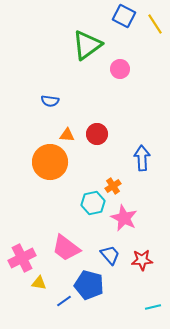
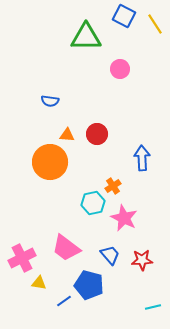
green triangle: moved 1 px left, 8 px up; rotated 36 degrees clockwise
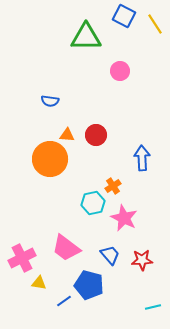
pink circle: moved 2 px down
red circle: moved 1 px left, 1 px down
orange circle: moved 3 px up
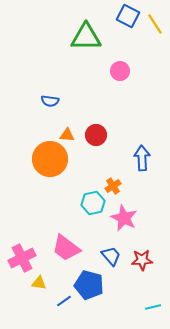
blue square: moved 4 px right
blue trapezoid: moved 1 px right, 1 px down
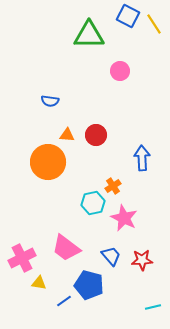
yellow line: moved 1 px left
green triangle: moved 3 px right, 2 px up
orange circle: moved 2 px left, 3 px down
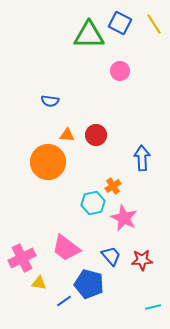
blue square: moved 8 px left, 7 px down
blue pentagon: moved 1 px up
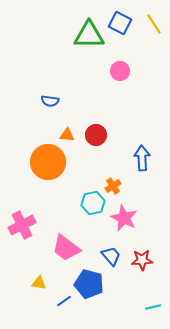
pink cross: moved 33 px up
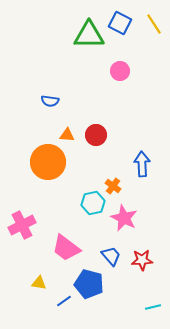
blue arrow: moved 6 px down
orange cross: rotated 21 degrees counterclockwise
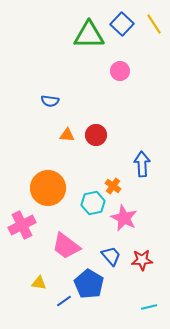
blue square: moved 2 px right, 1 px down; rotated 15 degrees clockwise
orange circle: moved 26 px down
pink trapezoid: moved 2 px up
blue pentagon: rotated 16 degrees clockwise
cyan line: moved 4 px left
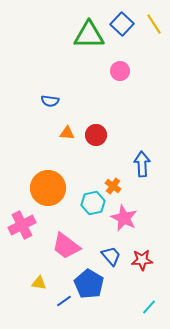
orange triangle: moved 2 px up
cyan line: rotated 35 degrees counterclockwise
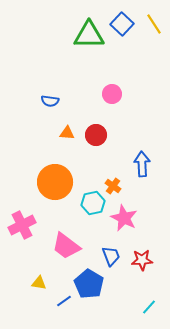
pink circle: moved 8 px left, 23 px down
orange circle: moved 7 px right, 6 px up
blue trapezoid: rotated 20 degrees clockwise
